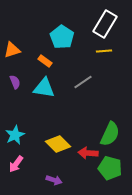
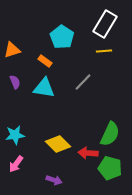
gray line: rotated 12 degrees counterclockwise
cyan star: rotated 18 degrees clockwise
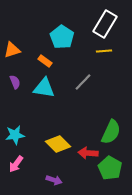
green semicircle: moved 1 px right, 2 px up
green pentagon: rotated 15 degrees clockwise
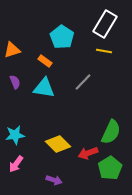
yellow line: rotated 14 degrees clockwise
red arrow: rotated 24 degrees counterclockwise
green pentagon: rotated 10 degrees clockwise
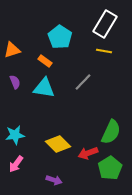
cyan pentagon: moved 2 px left
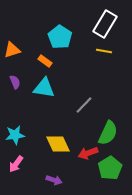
gray line: moved 1 px right, 23 px down
green semicircle: moved 3 px left, 1 px down
yellow diamond: rotated 20 degrees clockwise
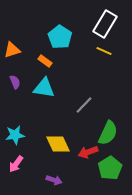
yellow line: rotated 14 degrees clockwise
red arrow: moved 1 px up
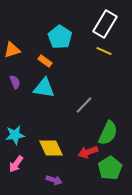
yellow diamond: moved 7 px left, 4 px down
